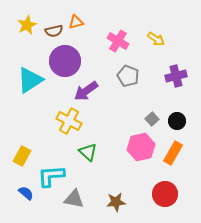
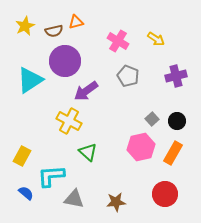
yellow star: moved 2 px left, 1 px down
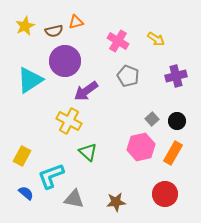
cyan L-shape: rotated 16 degrees counterclockwise
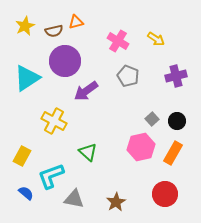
cyan triangle: moved 3 px left, 2 px up
yellow cross: moved 15 px left
brown star: rotated 24 degrees counterclockwise
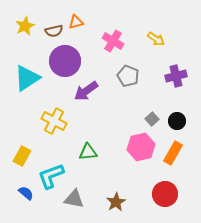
pink cross: moved 5 px left
green triangle: rotated 48 degrees counterclockwise
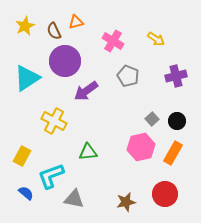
brown semicircle: rotated 78 degrees clockwise
brown star: moved 10 px right; rotated 18 degrees clockwise
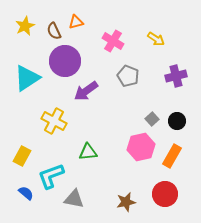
orange rectangle: moved 1 px left, 3 px down
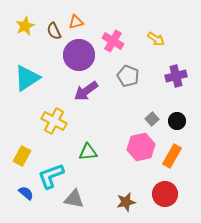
purple circle: moved 14 px right, 6 px up
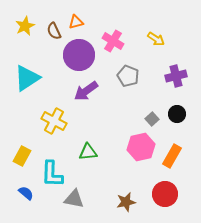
black circle: moved 7 px up
cyan L-shape: moved 1 px right, 2 px up; rotated 68 degrees counterclockwise
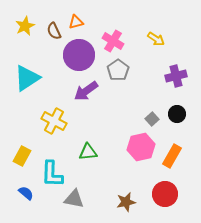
gray pentagon: moved 10 px left, 6 px up; rotated 15 degrees clockwise
